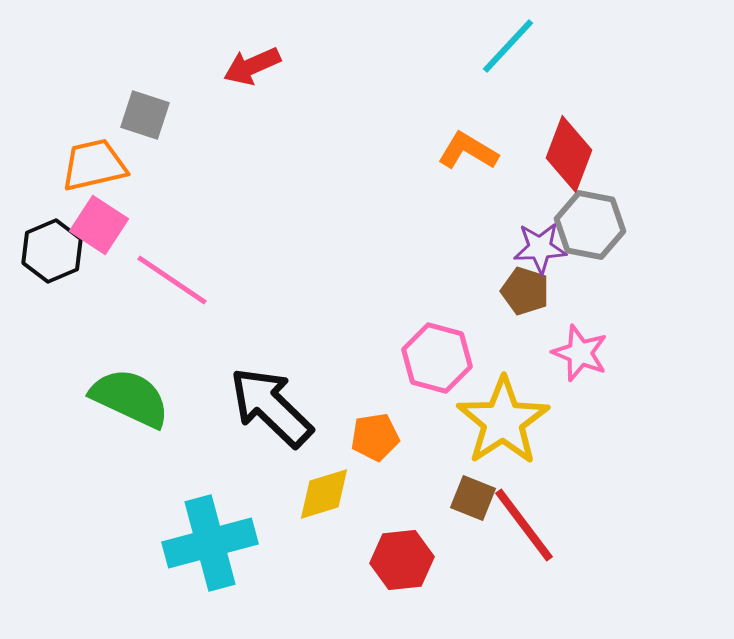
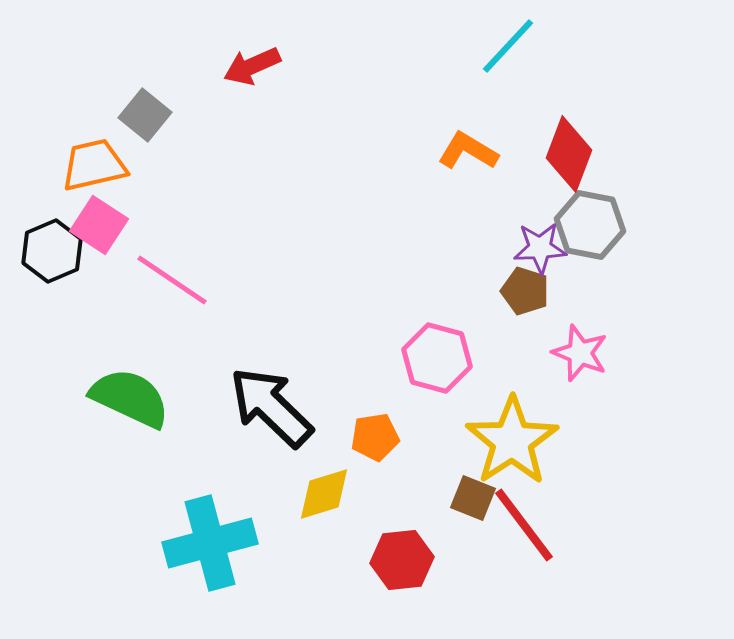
gray square: rotated 21 degrees clockwise
yellow star: moved 9 px right, 20 px down
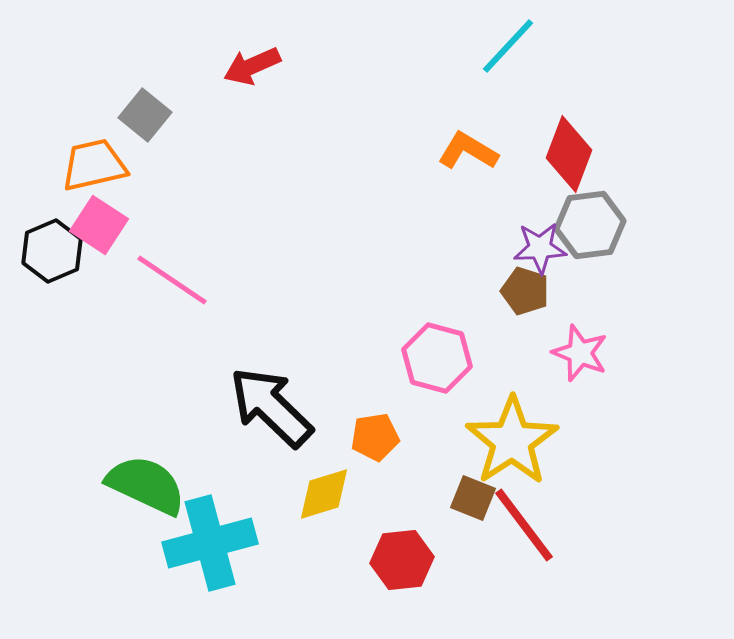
gray hexagon: rotated 18 degrees counterclockwise
green semicircle: moved 16 px right, 87 px down
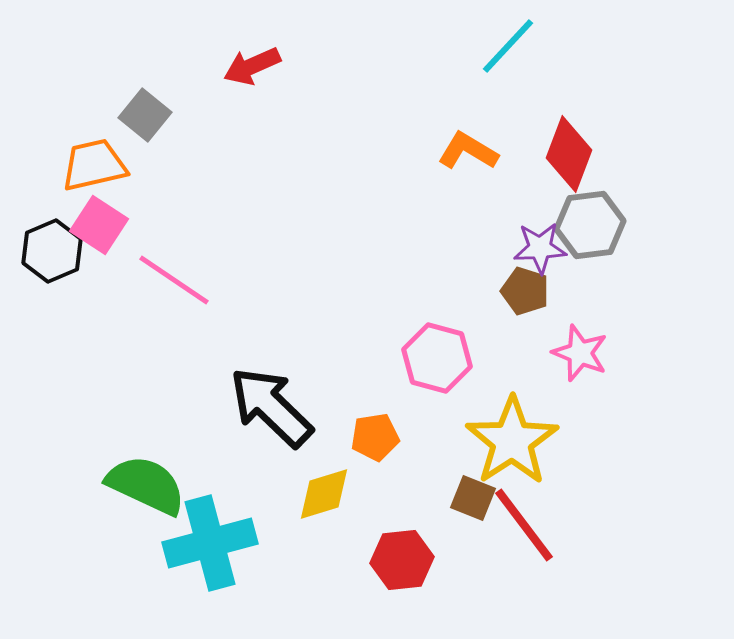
pink line: moved 2 px right
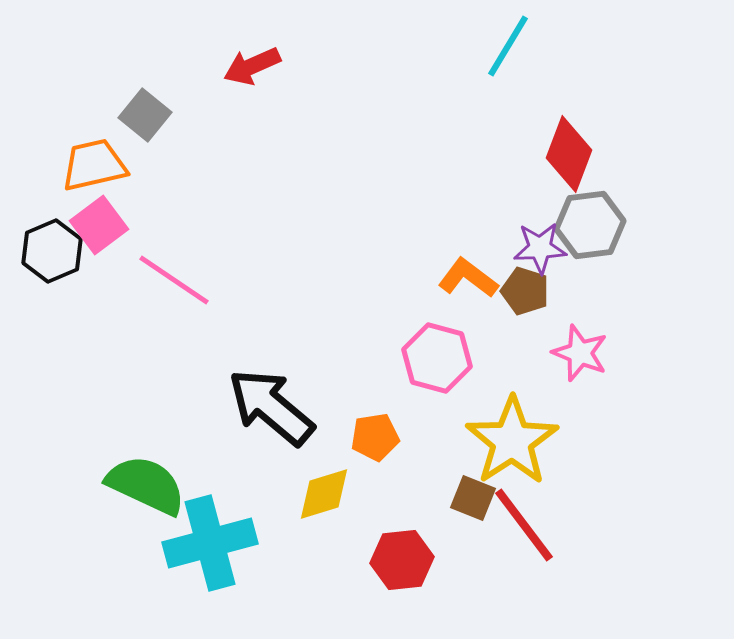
cyan line: rotated 12 degrees counterclockwise
orange L-shape: moved 127 px down; rotated 6 degrees clockwise
pink square: rotated 20 degrees clockwise
black arrow: rotated 4 degrees counterclockwise
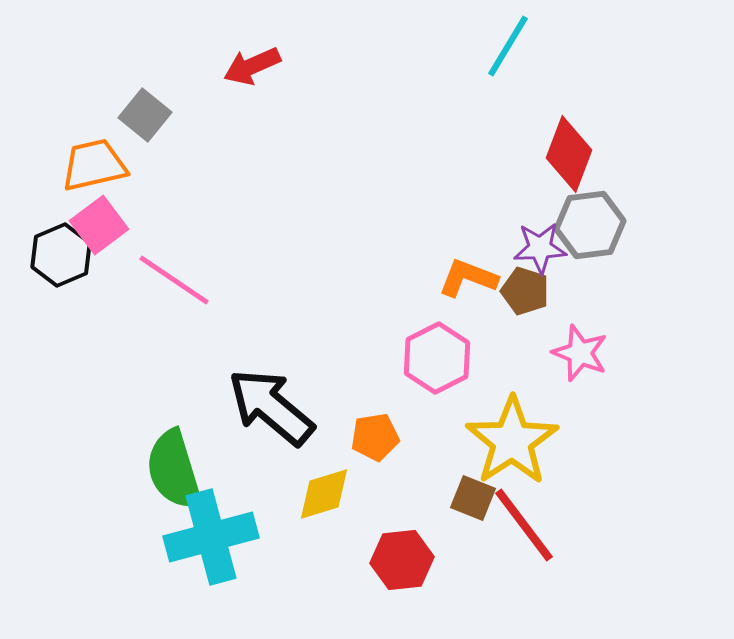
black hexagon: moved 9 px right, 4 px down
orange L-shape: rotated 16 degrees counterclockwise
pink hexagon: rotated 18 degrees clockwise
green semicircle: moved 28 px right, 15 px up; rotated 132 degrees counterclockwise
cyan cross: moved 1 px right, 6 px up
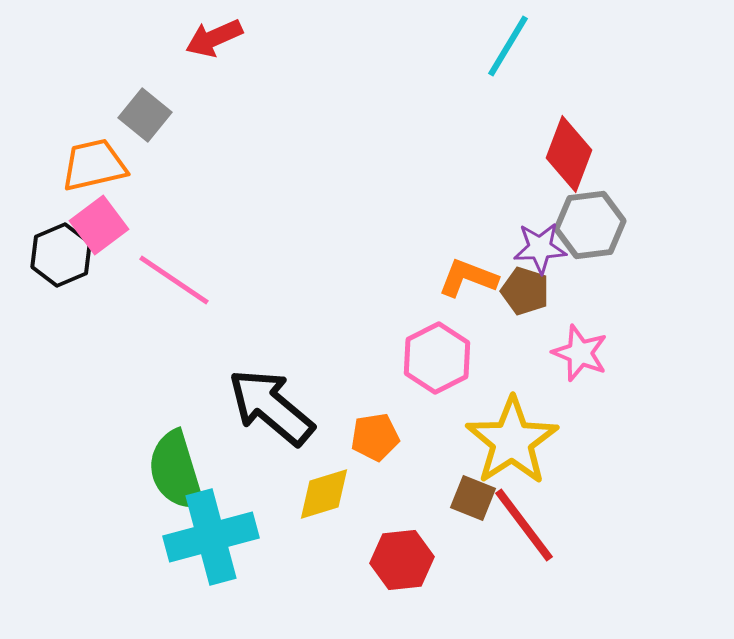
red arrow: moved 38 px left, 28 px up
green semicircle: moved 2 px right, 1 px down
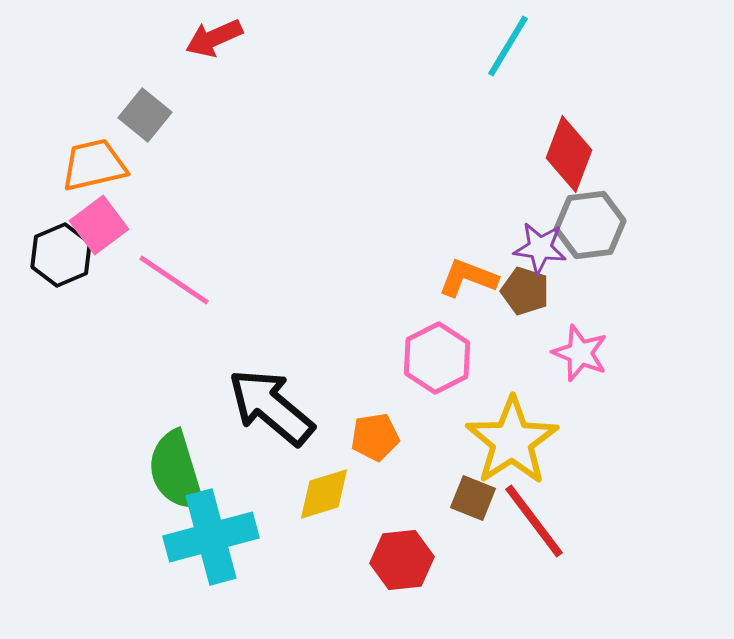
purple star: rotated 10 degrees clockwise
red line: moved 10 px right, 4 px up
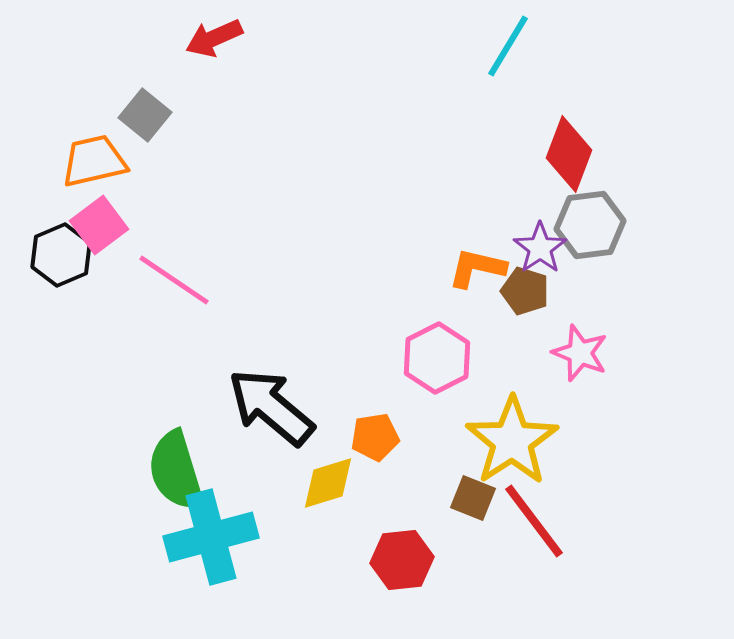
orange trapezoid: moved 4 px up
purple star: rotated 30 degrees clockwise
orange L-shape: moved 9 px right, 10 px up; rotated 8 degrees counterclockwise
yellow diamond: moved 4 px right, 11 px up
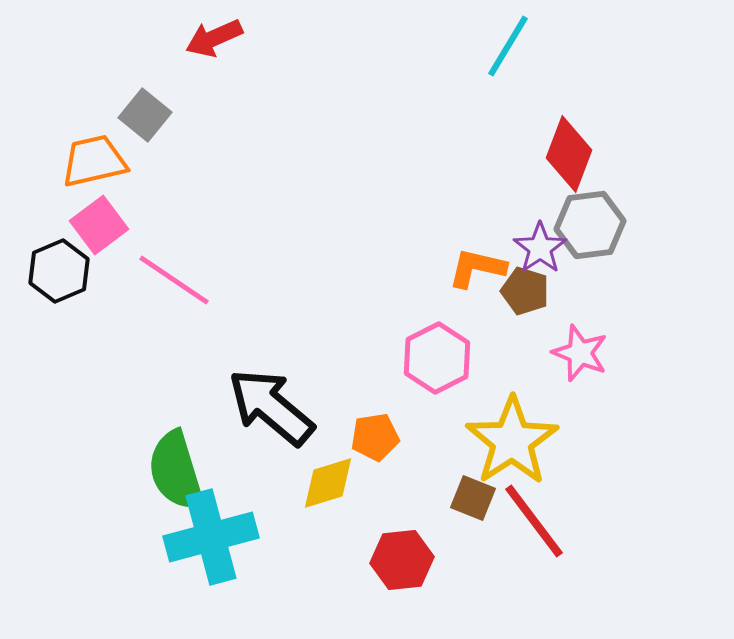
black hexagon: moved 2 px left, 16 px down
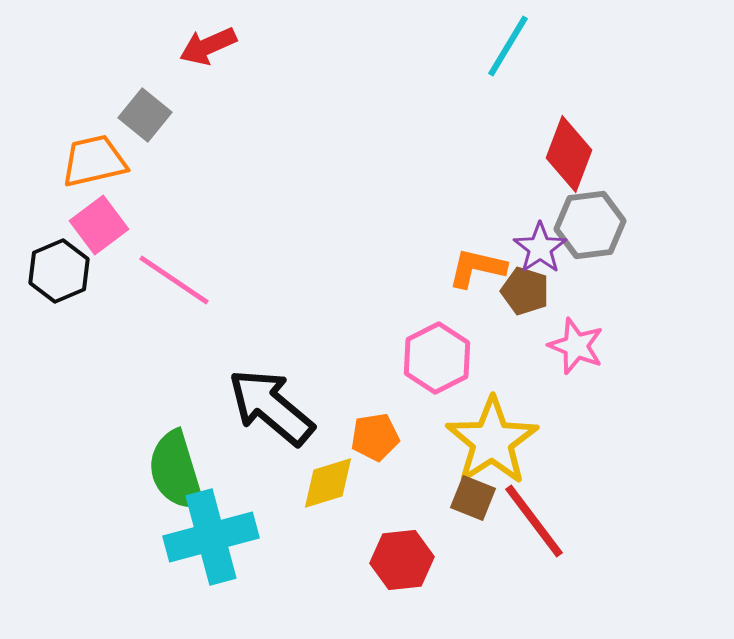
red arrow: moved 6 px left, 8 px down
pink star: moved 4 px left, 7 px up
yellow star: moved 20 px left
